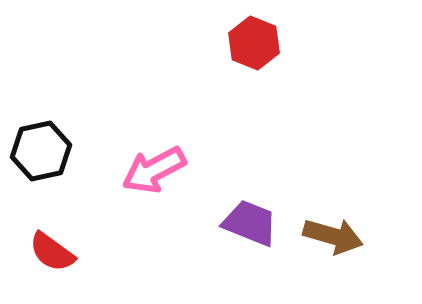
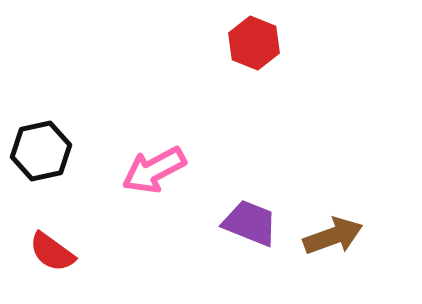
brown arrow: rotated 36 degrees counterclockwise
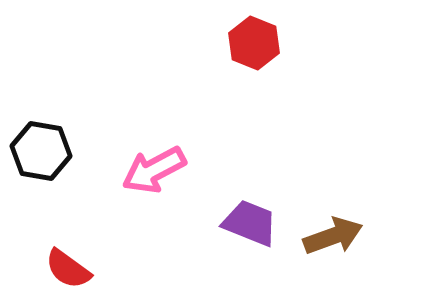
black hexagon: rotated 22 degrees clockwise
red semicircle: moved 16 px right, 17 px down
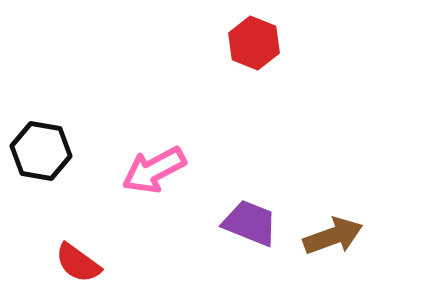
red semicircle: moved 10 px right, 6 px up
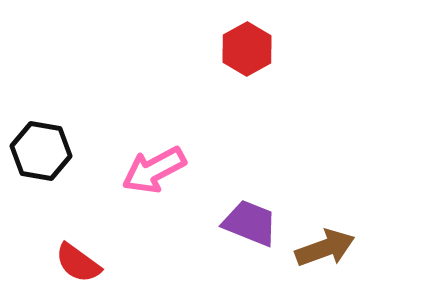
red hexagon: moved 7 px left, 6 px down; rotated 9 degrees clockwise
brown arrow: moved 8 px left, 12 px down
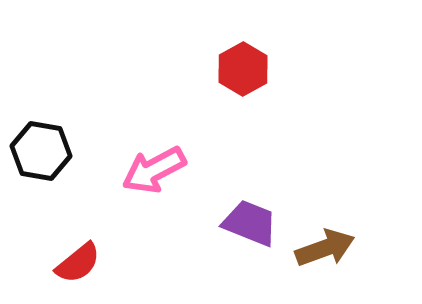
red hexagon: moved 4 px left, 20 px down
red semicircle: rotated 75 degrees counterclockwise
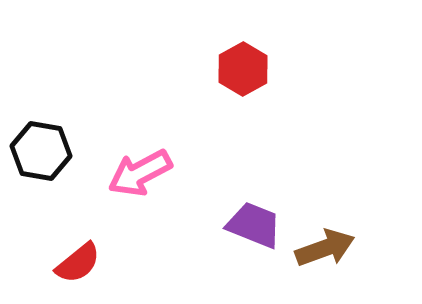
pink arrow: moved 14 px left, 3 px down
purple trapezoid: moved 4 px right, 2 px down
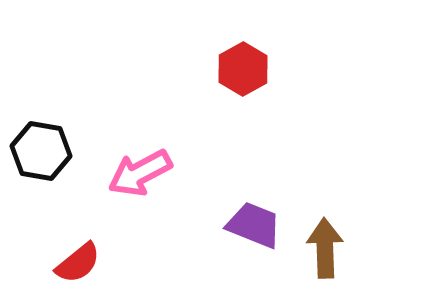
brown arrow: rotated 72 degrees counterclockwise
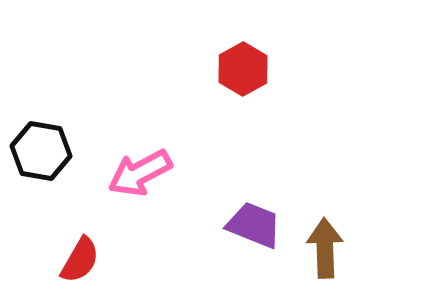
red semicircle: moved 2 px right, 3 px up; rotated 21 degrees counterclockwise
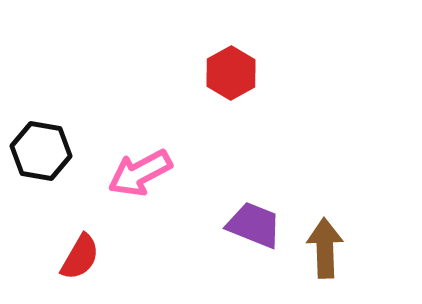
red hexagon: moved 12 px left, 4 px down
red semicircle: moved 3 px up
